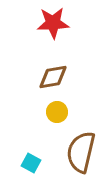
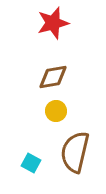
red star: rotated 12 degrees counterclockwise
yellow circle: moved 1 px left, 1 px up
brown semicircle: moved 6 px left
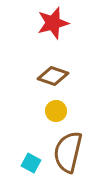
brown diamond: moved 1 px up; rotated 28 degrees clockwise
brown semicircle: moved 7 px left
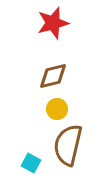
brown diamond: rotated 32 degrees counterclockwise
yellow circle: moved 1 px right, 2 px up
brown semicircle: moved 7 px up
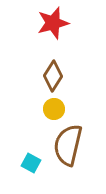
brown diamond: rotated 44 degrees counterclockwise
yellow circle: moved 3 px left
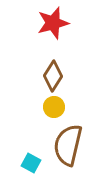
yellow circle: moved 2 px up
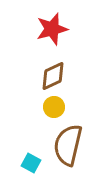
red star: moved 1 px left, 6 px down
brown diamond: rotated 32 degrees clockwise
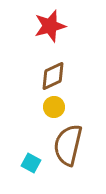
red star: moved 2 px left, 3 px up
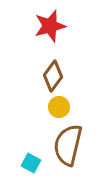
brown diamond: rotated 28 degrees counterclockwise
yellow circle: moved 5 px right
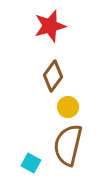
yellow circle: moved 9 px right
